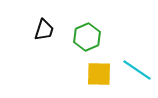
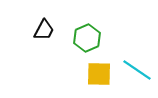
black trapezoid: rotated 10 degrees clockwise
green hexagon: moved 1 px down
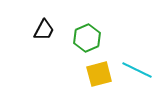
cyan line: rotated 8 degrees counterclockwise
yellow square: rotated 16 degrees counterclockwise
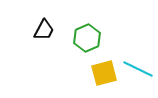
cyan line: moved 1 px right, 1 px up
yellow square: moved 5 px right, 1 px up
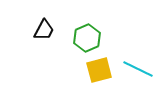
yellow square: moved 5 px left, 3 px up
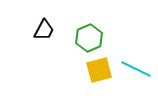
green hexagon: moved 2 px right
cyan line: moved 2 px left
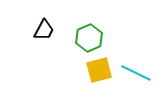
cyan line: moved 4 px down
